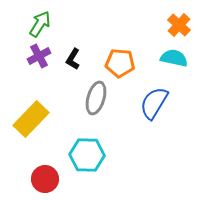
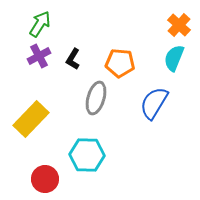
cyan semicircle: rotated 80 degrees counterclockwise
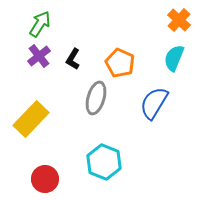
orange cross: moved 5 px up
purple cross: rotated 10 degrees counterclockwise
orange pentagon: rotated 20 degrees clockwise
cyan hexagon: moved 17 px right, 7 px down; rotated 20 degrees clockwise
